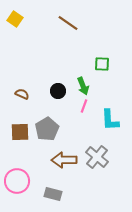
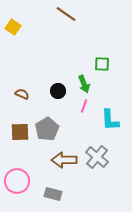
yellow square: moved 2 px left, 8 px down
brown line: moved 2 px left, 9 px up
green arrow: moved 1 px right, 2 px up
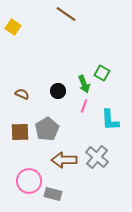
green square: moved 9 px down; rotated 28 degrees clockwise
pink circle: moved 12 px right
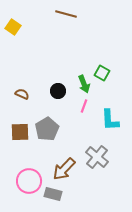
brown line: rotated 20 degrees counterclockwise
brown arrow: moved 9 px down; rotated 45 degrees counterclockwise
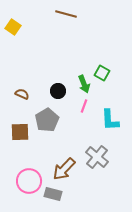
gray pentagon: moved 9 px up
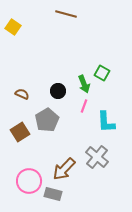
cyan L-shape: moved 4 px left, 2 px down
brown square: rotated 30 degrees counterclockwise
